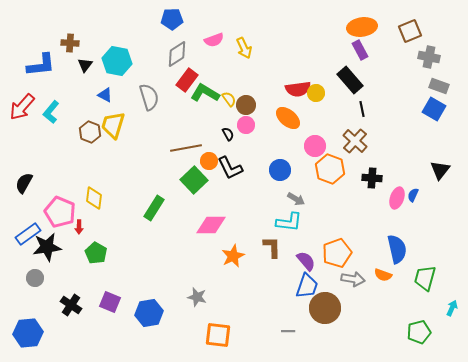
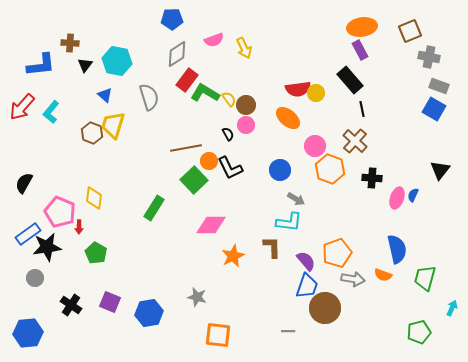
blue triangle at (105, 95): rotated 14 degrees clockwise
brown hexagon at (90, 132): moved 2 px right, 1 px down
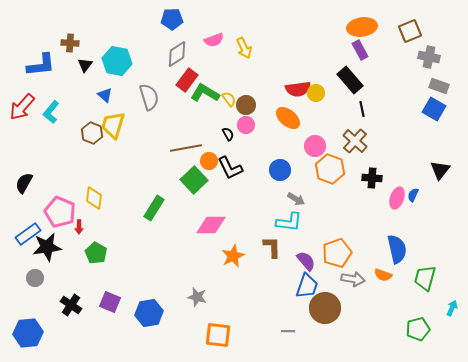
green pentagon at (419, 332): moved 1 px left, 3 px up
